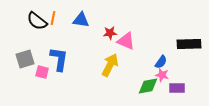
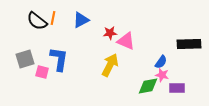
blue triangle: rotated 36 degrees counterclockwise
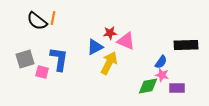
blue triangle: moved 14 px right, 27 px down
black rectangle: moved 3 px left, 1 px down
yellow arrow: moved 1 px left, 2 px up
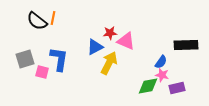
purple rectangle: rotated 14 degrees counterclockwise
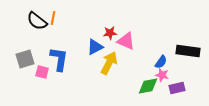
black rectangle: moved 2 px right, 6 px down; rotated 10 degrees clockwise
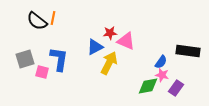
purple rectangle: moved 1 px left; rotated 42 degrees counterclockwise
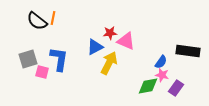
gray square: moved 3 px right
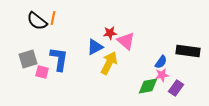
pink triangle: rotated 18 degrees clockwise
pink star: rotated 24 degrees counterclockwise
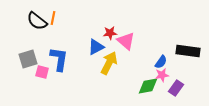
blue triangle: moved 1 px right
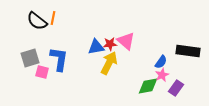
red star: moved 11 px down
blue triangle: rotated 18 degrees clockwise
gray square: moved 2 px right, 1 px up
pink star: rotated 16 degrees counterclockwise
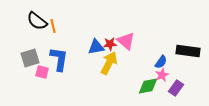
orange line: moved 8 px down; rotated 24 degrees counterclockwise
